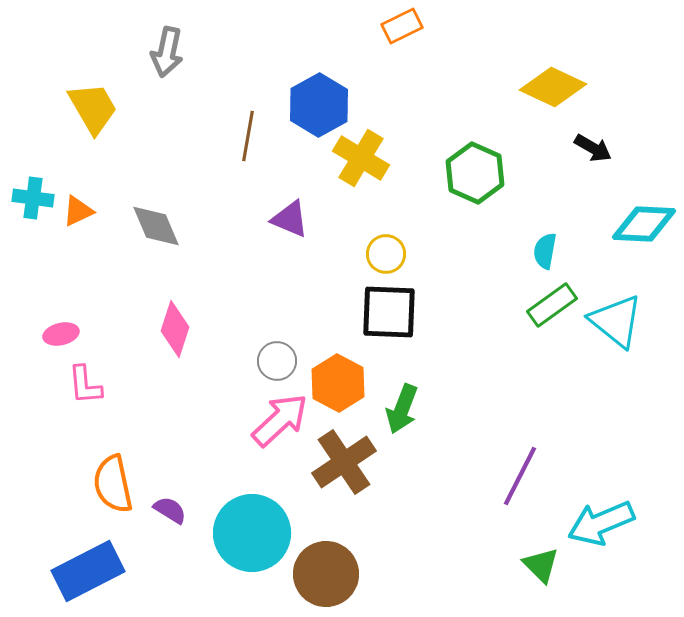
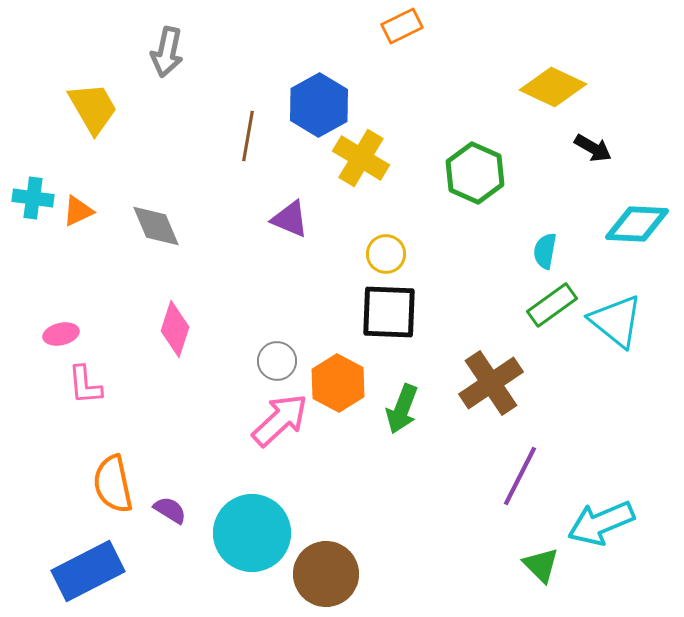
cyan diamond: moved 7 px left
brown cross: moved 147 px right, 79 px up
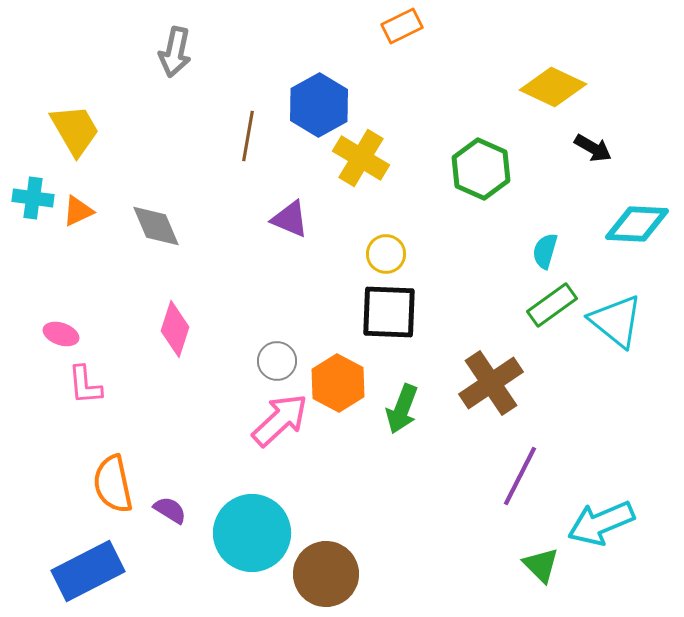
gray arrow: moved 8 px right
yellow trapezoid: moved 18 px left, 22 px down
green hexagon: moved 6 px right, 4 px up
cyan semicircle: rotated 6 degrees clockwise
pink ellipse: rotated 32 degrees clockwise
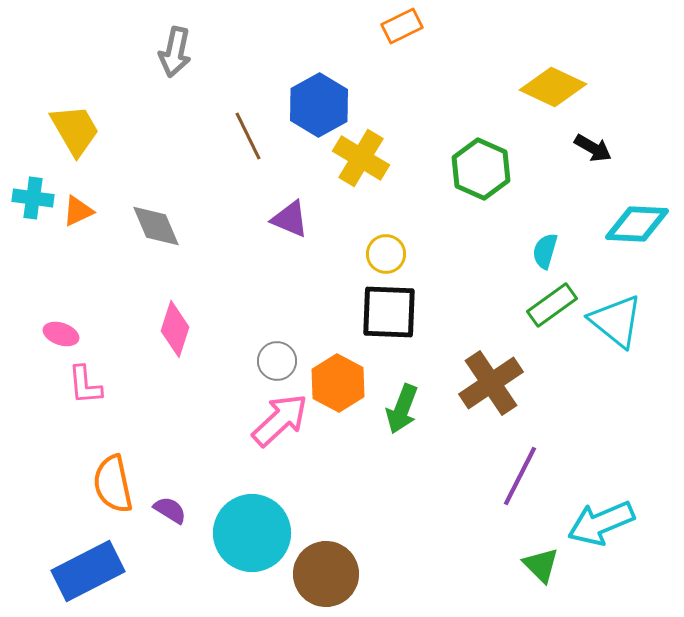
brown line: rotated 36 degrees counterclockwise
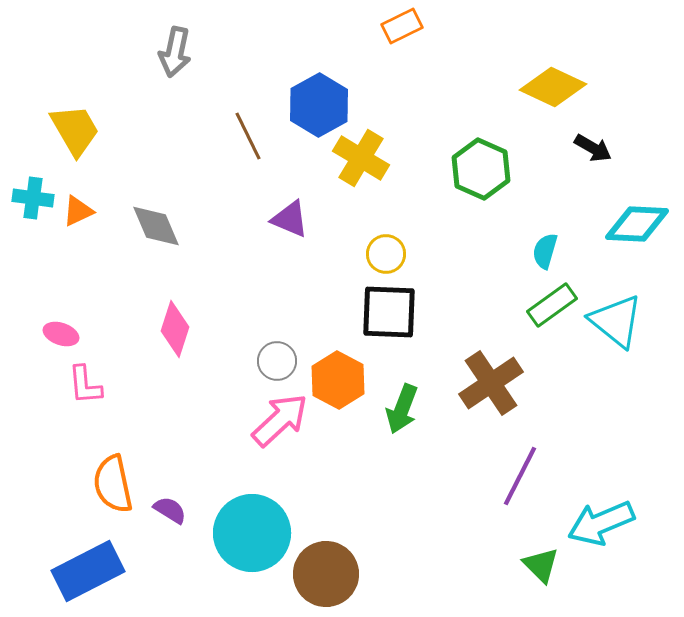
orange hexagon: moved 3 px up
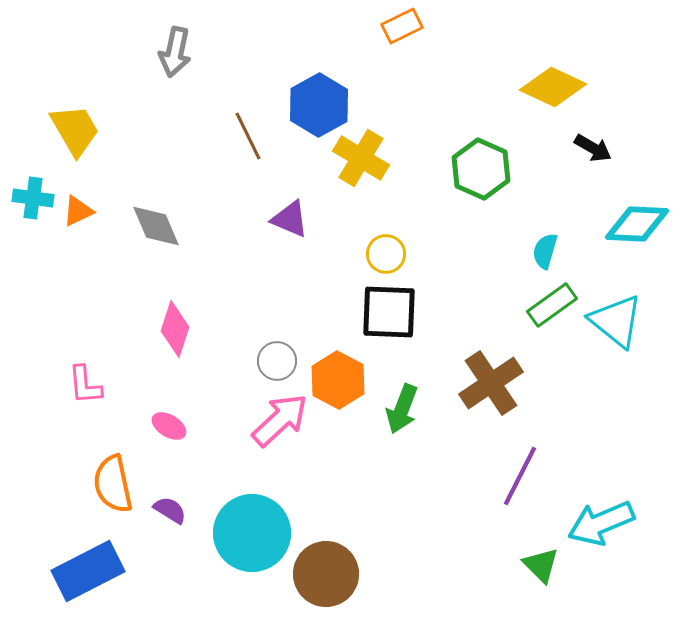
pink ellipse: moved 108 px right, 92 px down; rotated 12 degrees clockwise
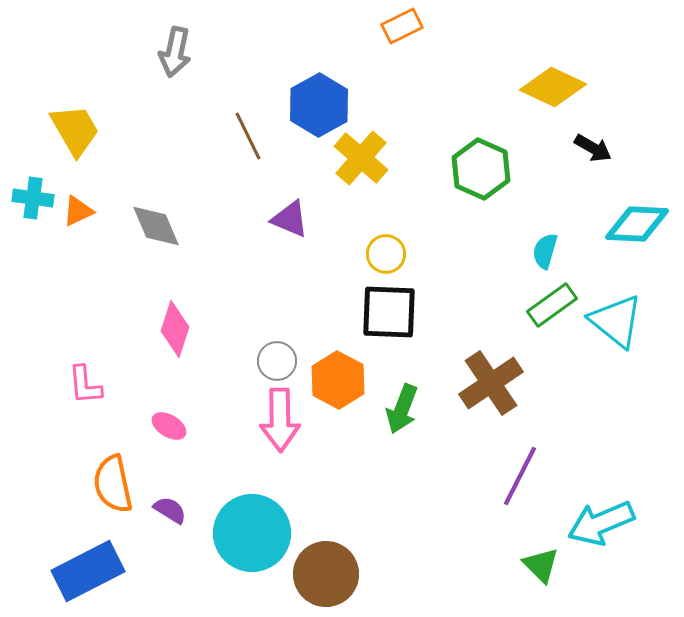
yellow cross: rotated 10 degrees clockwise
pink arrow: rotated 132 degrees clockwise
